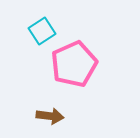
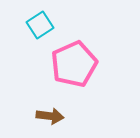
cyan square: moved 2 px left, 6 px up
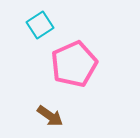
brown arrow: rotated 28 degrees clockwise
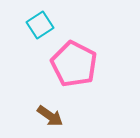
pink pentagon: rotated 21 degrees counterclockwise
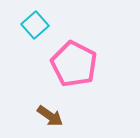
cyan square: moved 5 px left; rotated 8 degrees counterclockwise
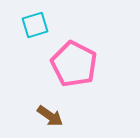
cyan square: rotated 24 degrees clockwise
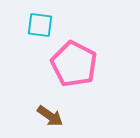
cyan square: moved 5 px right; rotated 24 degrees clockwise
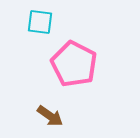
cyan square: moved 3 px up
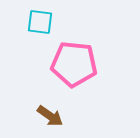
pink pentagon: rotated 21 degrees counterclockwise
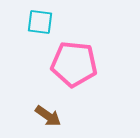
brown arrow: moved 2 px left
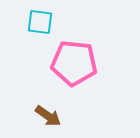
pink pentagon: moved 1 px up
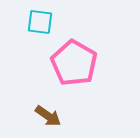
pink pentagon: rotated 24 degrees clockwise
